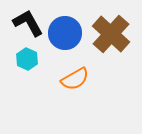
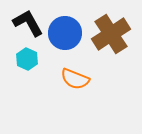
brown cross: rotated 15 degrees clockwise
orange semicircle: rotated 52 degrees clockwise
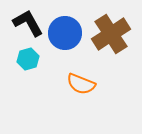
cyan hexagon: moved 1 px right; rotated 20 degrees clockwise
orange semicircle: moved 6 px right, 5 px down
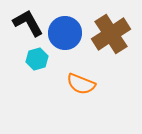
cyan hexagon: moved 9 px right
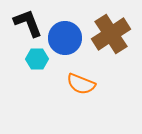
black L-shape: rotated 8 degrees clockwise
blue circle: moved 5 px down
cyan hexagon: rotated 15 degrees clockwise
